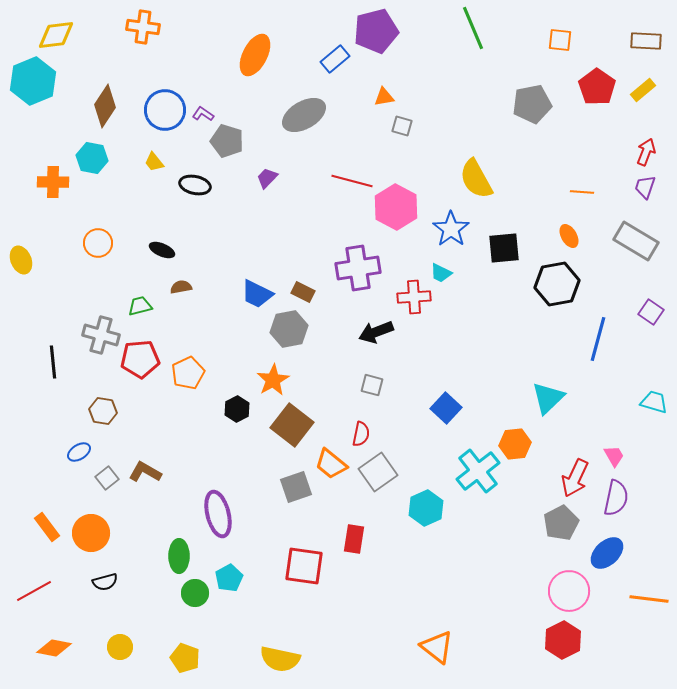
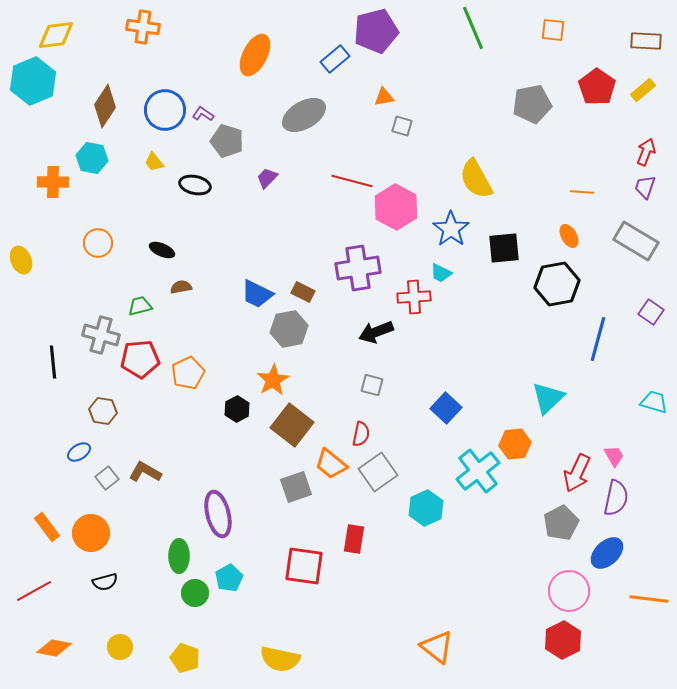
orange square at (560, 40): moved 7 px left, 10 px up
red arrow at (575, 478): moved 2 px right, 5 px up
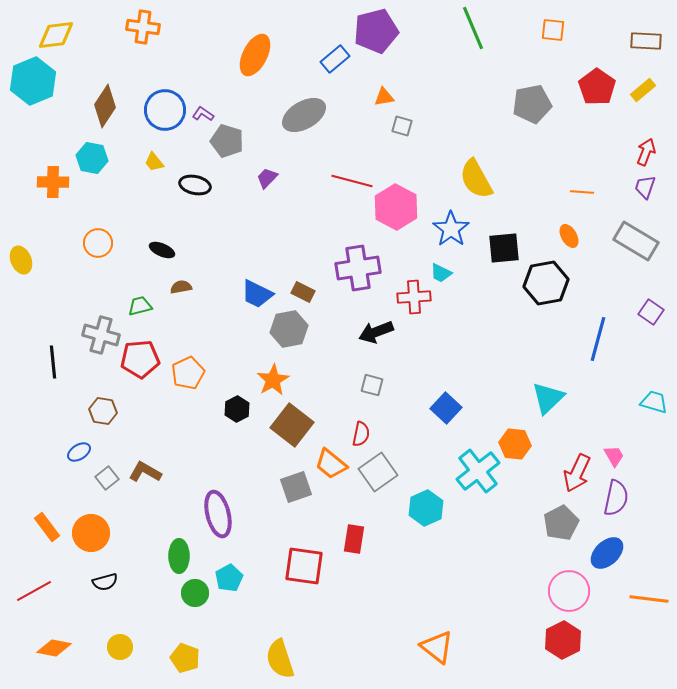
black hexagon at (557, 284): moved 11 px left, 1 px up
orange hexagon at (515, 444): rotated 12 degrees clockwise
yellow semicircle at (280, 659): rotated 60 degrees clockwise
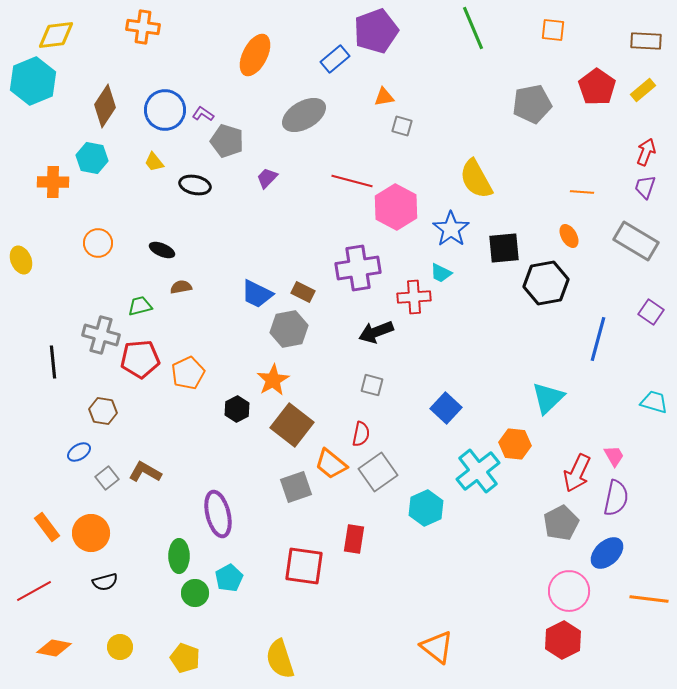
purple pentagon at (376, 31): rotated 6 degrees counterclockwise
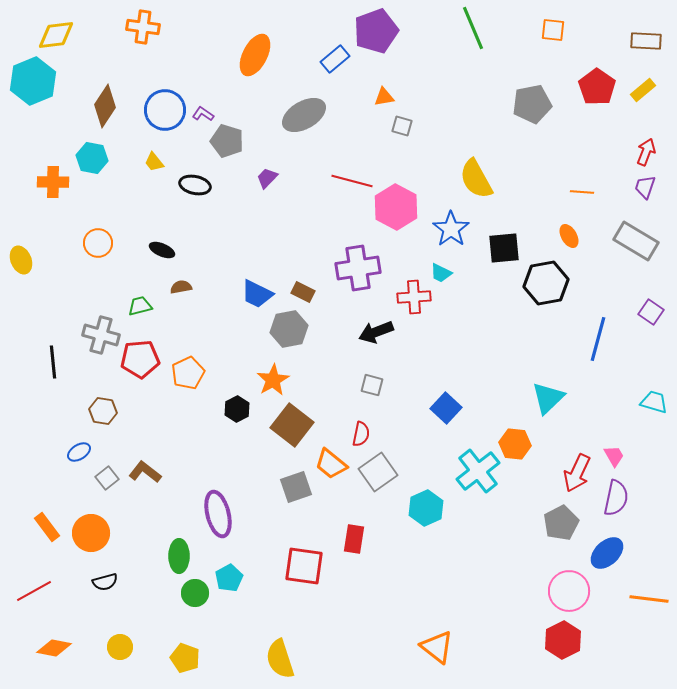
brown L-shape at (145, 472): rotated 8 degrees clockwise
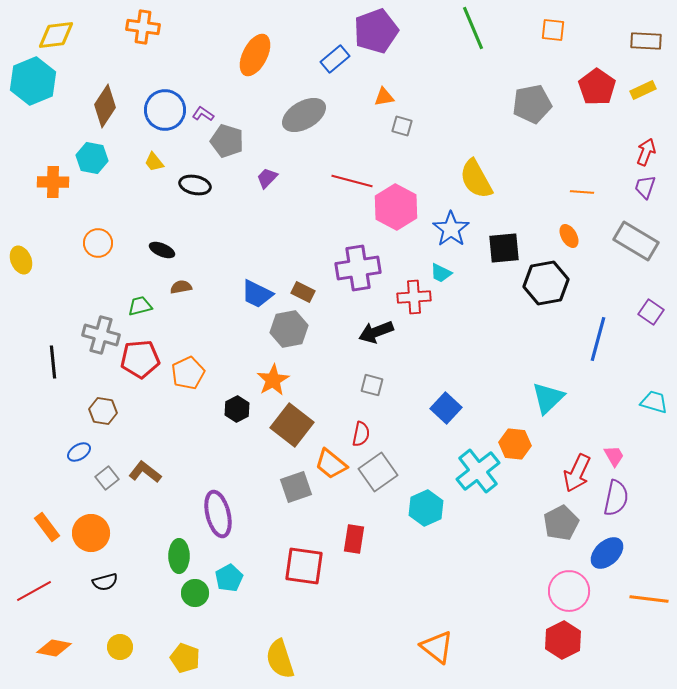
yellow rectangle at (643, 90): rotated 15 degrees clockwise
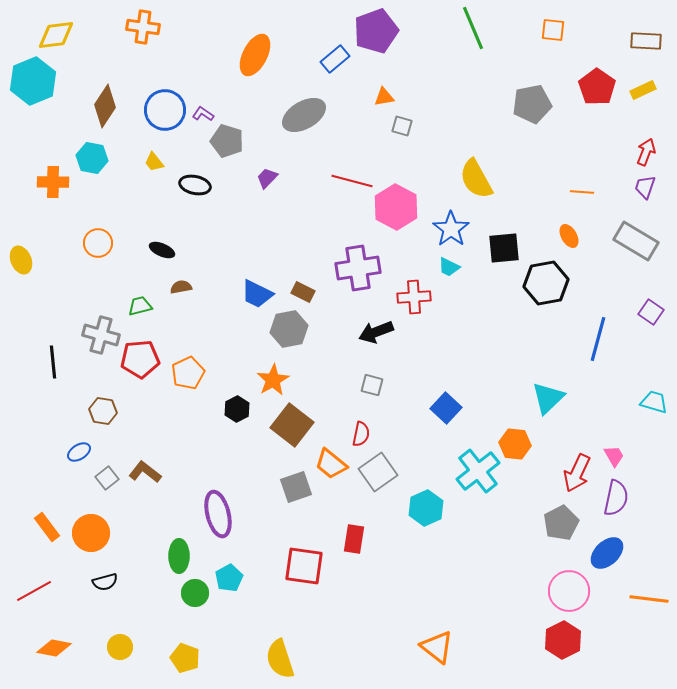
cyan trapezoid at (441, 273): moved 8 px right, 6 px up
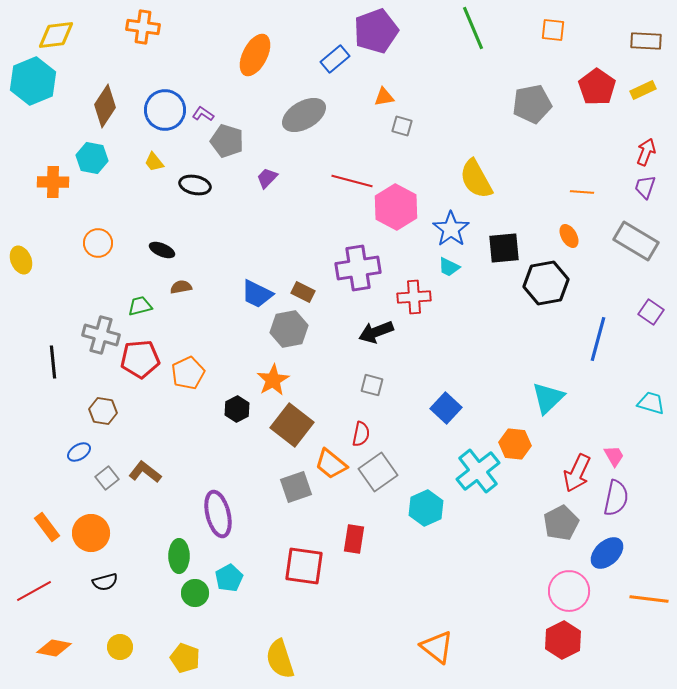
cyan trapezoid at (654, 402): moved 3 px left, 1 px down
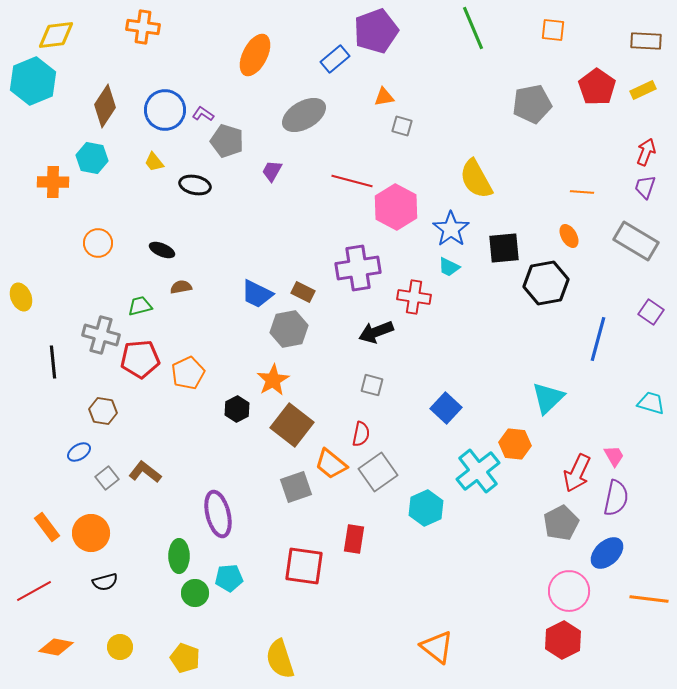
purple trapezoid at (267, 178): moved 5 px right, 7 px up; rotated 15 degrees counterclockwise
yellow ellipse at (21, 260): moved 37 px down
red cross at (414, 297): rotated 12 degrees clockwise
cyan pentagon at (229, 578): rotated 24 degrees clockwise
orange diamond at (54, 648): moved 2 px right, 1 px up
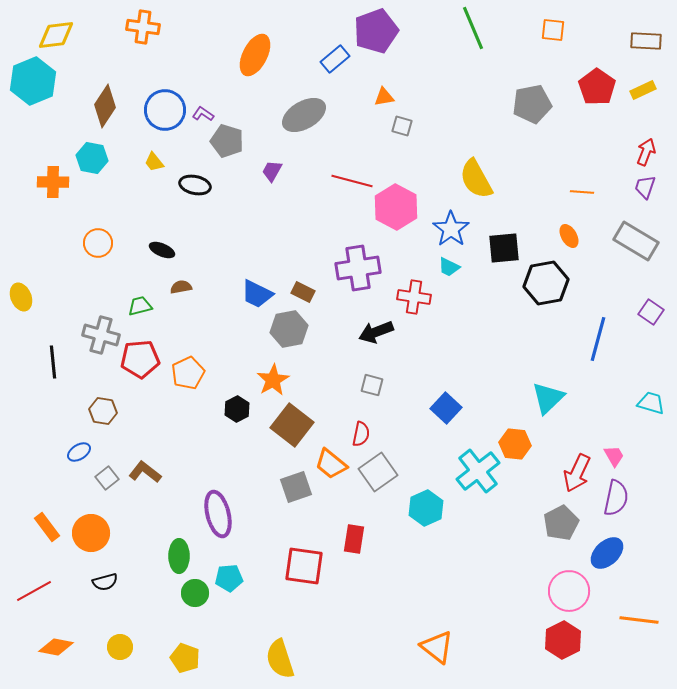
orange line at (649, 599): moved 10 px left, 21 px down
